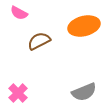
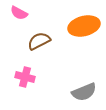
pink cross: moved 7 px right, 16 px up; rotated 30 degrees counterclockwise
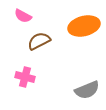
pink semicircle: moved 4 px right, 3 px down
gray semicircle: moved 3 px right, 2 px up
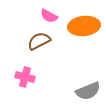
pink semicircle: moved 26 px right
orange ellipse: rotated 8 degrees clockwise
gray semicircle: moved 1 px right, 1 px down
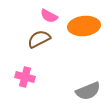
brown semicircle: moved 2 px up
